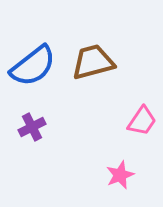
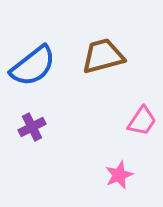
brown trapezoid: moved 10 px right, 6 px up
pink star: moved 1 px left
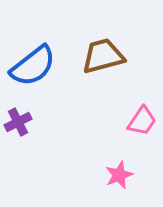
purple cross: moved 14 px left, 5 px up
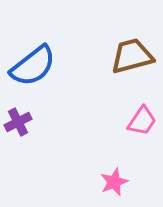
brown trapezoid: moved 29 px right
pink star: moved 5 px left, 7 px down
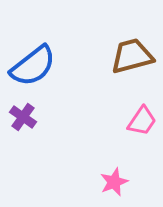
purple cross: moved 5 px right, 5 px up; rotated 28 degrees counterclockwise
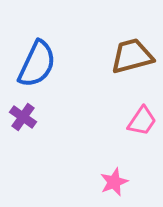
blue semicircle: moved 4 px right, 2 px up; rotated 27 degrees counterclockwise
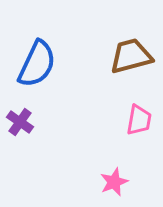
brown trapezoid: moved 1 px left
purple cross: moved 3 px left, 5 px down
pink trapezoid: moved 3 px left, 1 px up; rotated 24 degrees counterclockwise
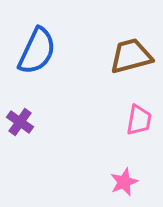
blue semicircle: moved 13 px up
pink star: moved 10 px right
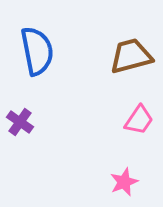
blue semicircle: rotated 36 degrees counterclockwise
pink trapezoid: rotated 24 degrees clockwise
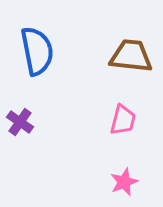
brown trapezoid: rotated 21 degrees clockwise
pink trapezoid: moved 16 px left; rotated 20 degrees counterclockwise
